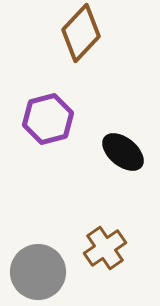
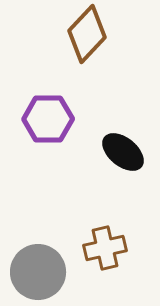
brown diamond: moved 6 px right, 1 px down
purple hexagon: rotated 15 degrees clockwise
brown cross: rotated 21 degrees clockwise
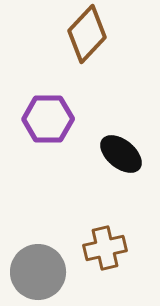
black ellipse: moved 2 px left, 2 px down
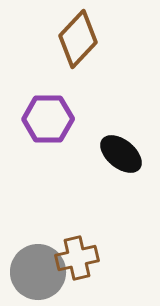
brown diamond: moved 9 px left, 5 px down
brown cross: moved 28 px left, 10 px down
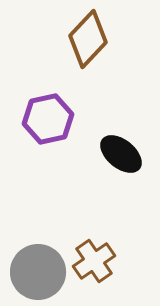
brown diamond: moved 10 px right
purple hexagon: rotated 12 degrees counterclockwise
brown cross: moved 17 px right, 3 px down; rotated 21 degrees counterclockwise
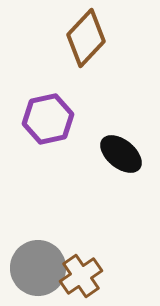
brown diamond: moved 2 px left, 1 px up
brown cross: moved 13 px left, 15 px down
gray circle: moved 4 px up
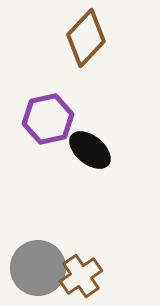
black ellipse: moved 31 px left, 4 px up
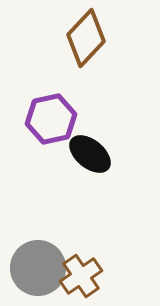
purple hexagon: moved 3 px right
black ellipse: moved 4 px down
